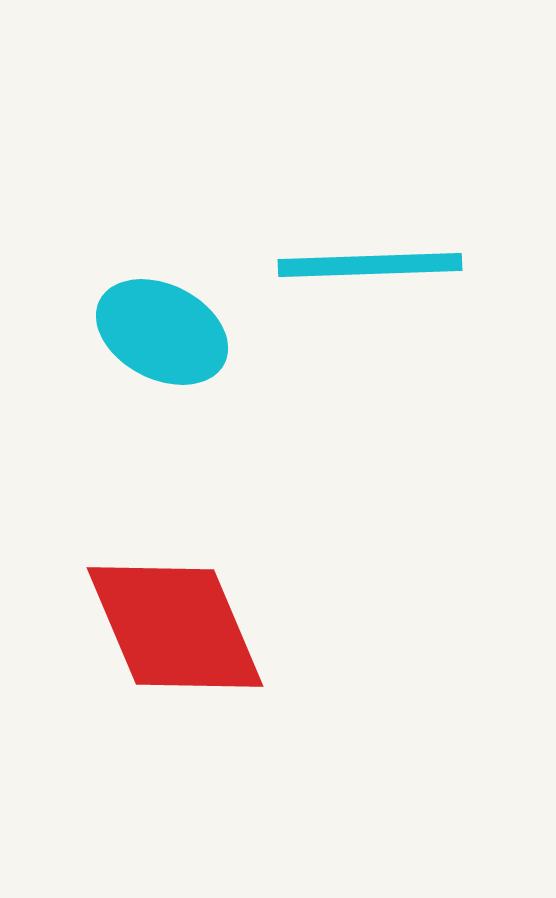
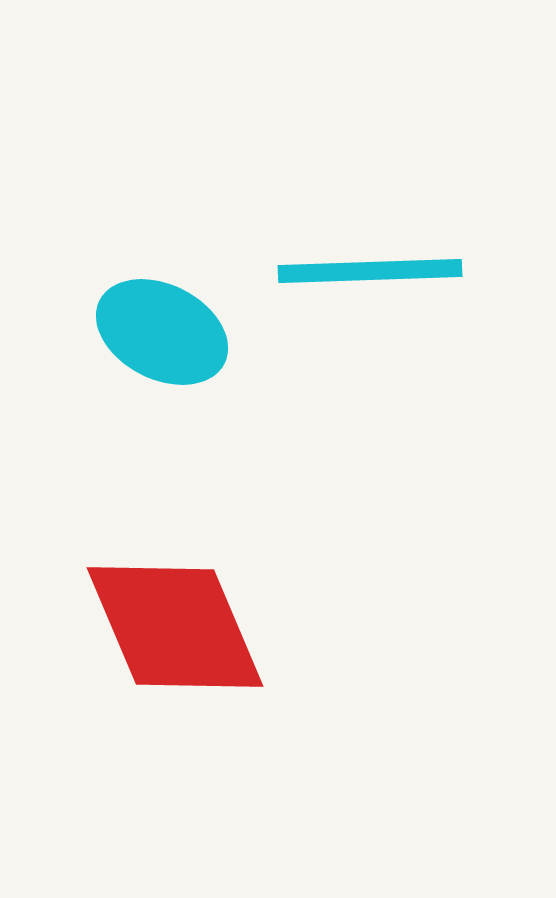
cyan line: moved 6 px down
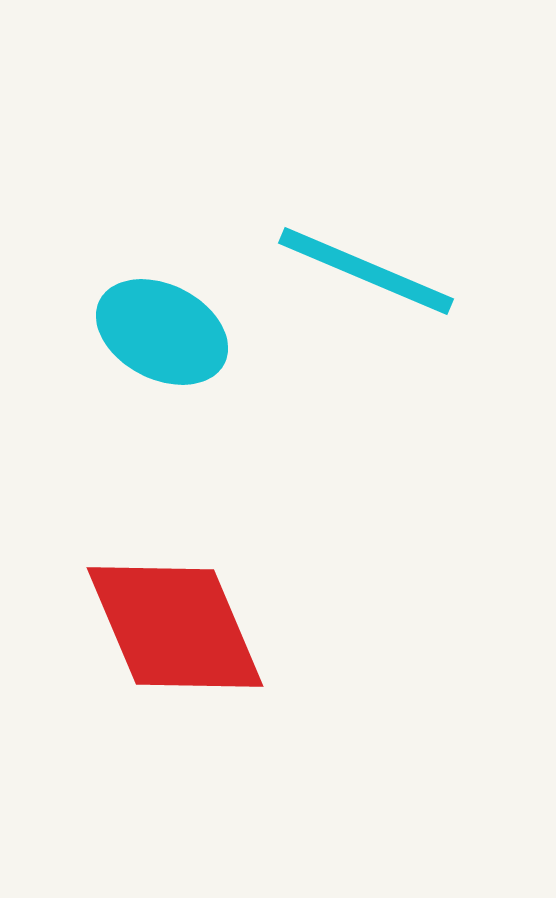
cyan line: moved 4 px left; rotated 25 degrees clockwise
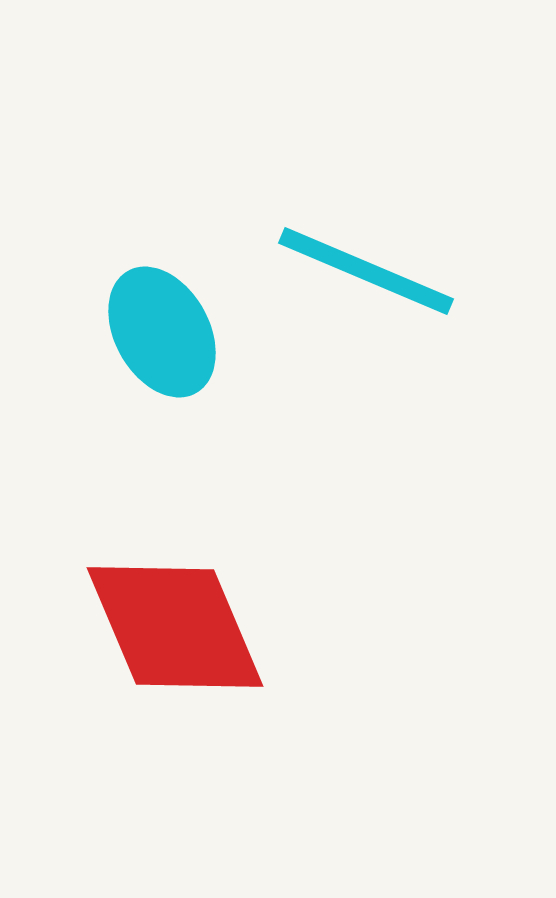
cyan ellipse: rotated 34 degrees clockwise
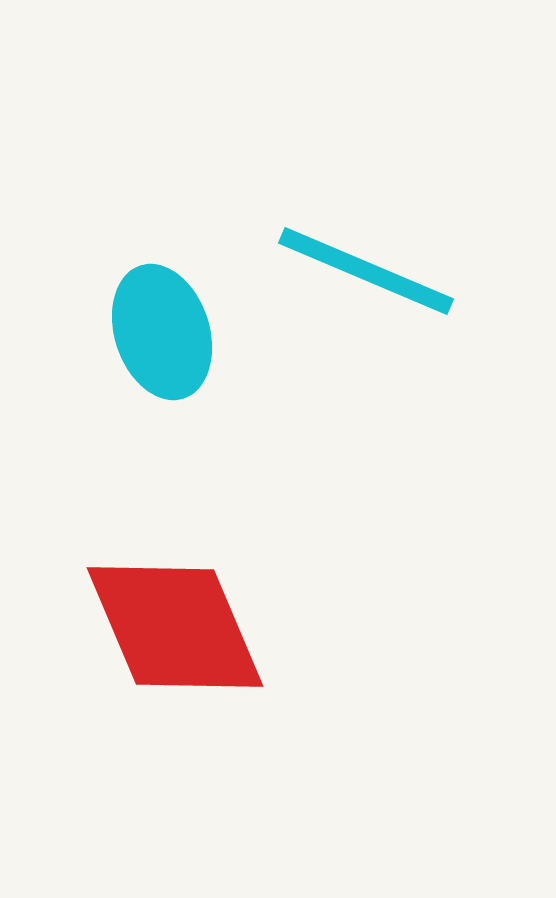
cyan ellipse: rotated 11 degrees clockwise
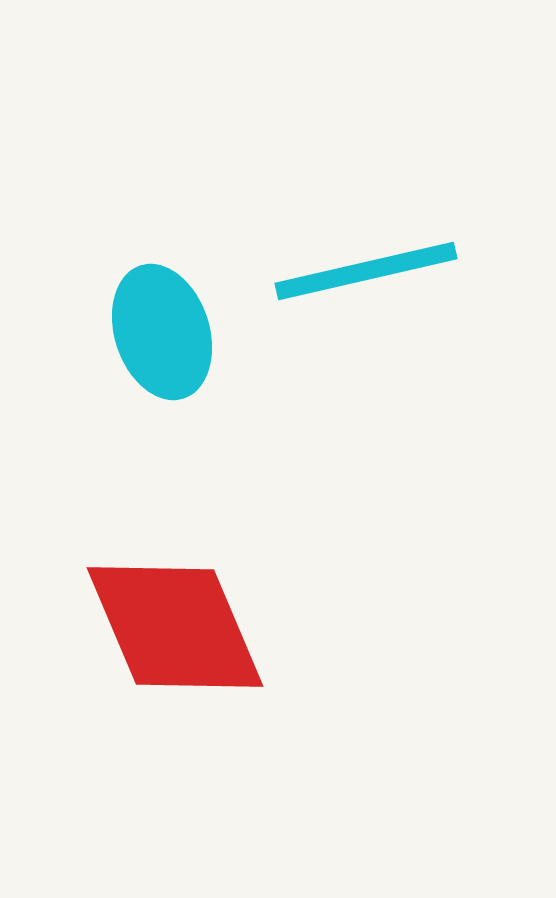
cyan line: rotated 36 degrees counterclockwise
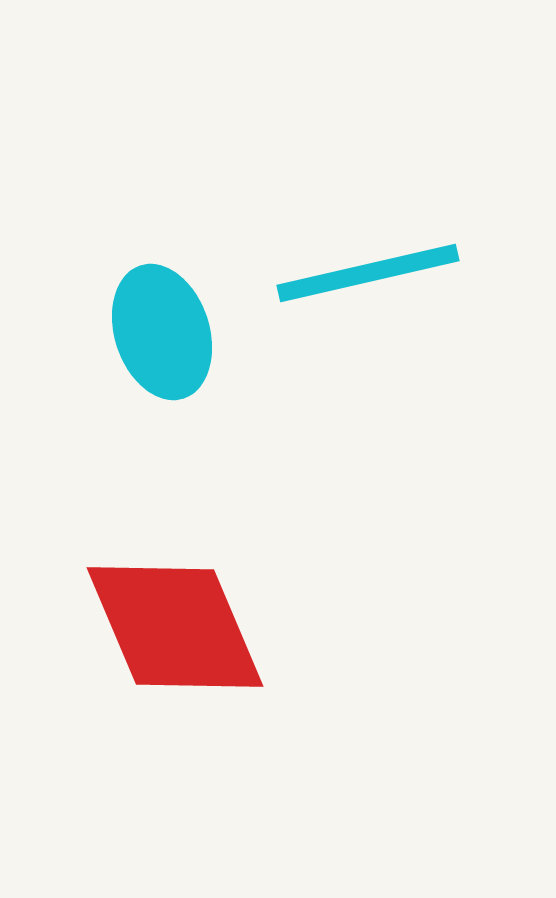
cyan line: moved 2 px right, 2 px down
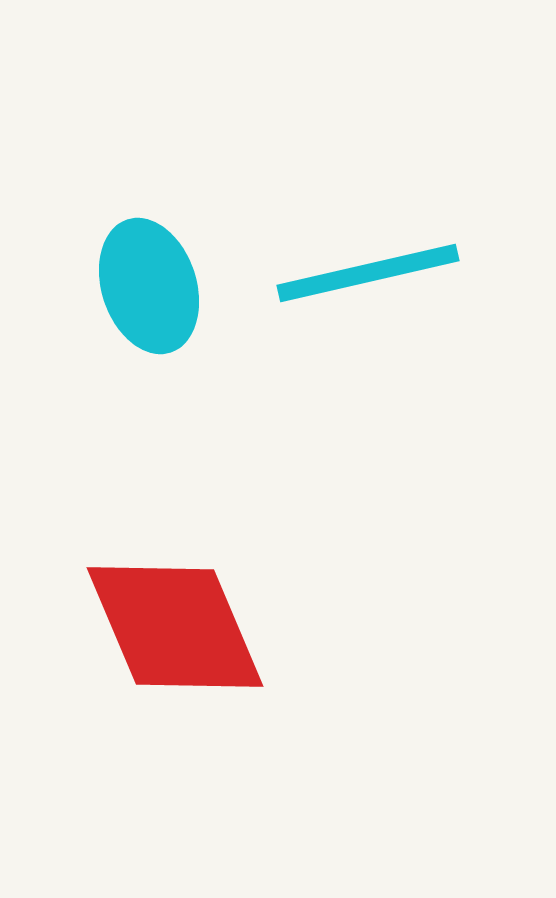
cyan ellipse: moved 13 px left, 46 px up
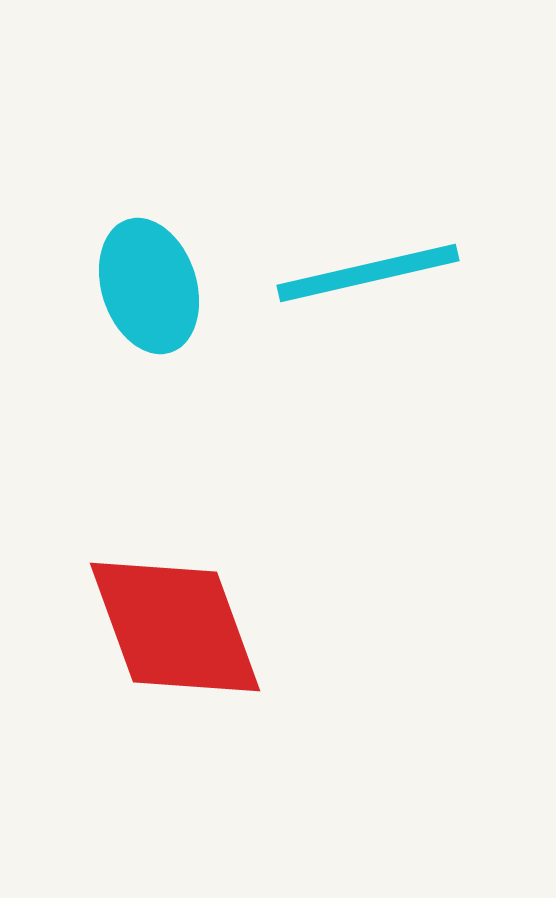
red diamond: rotated 3 degrees clockwise
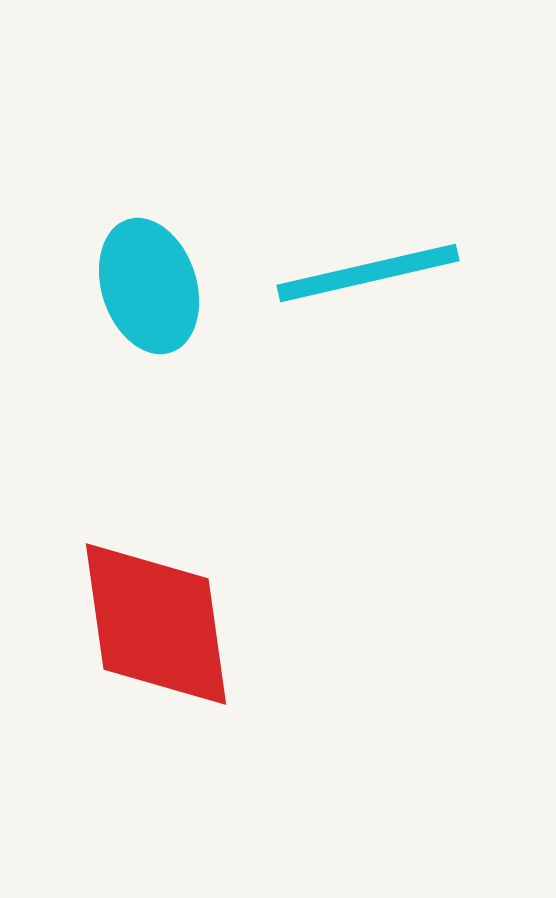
red diamond: moved 19 px left, 3 px up; rotated 12 degrees clockwise
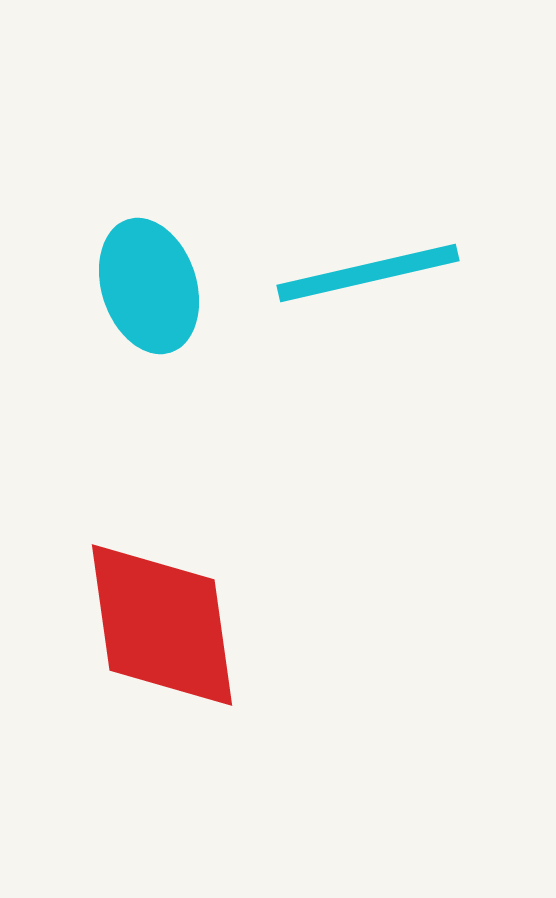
red diamond: moved 6 px right, 1 px down
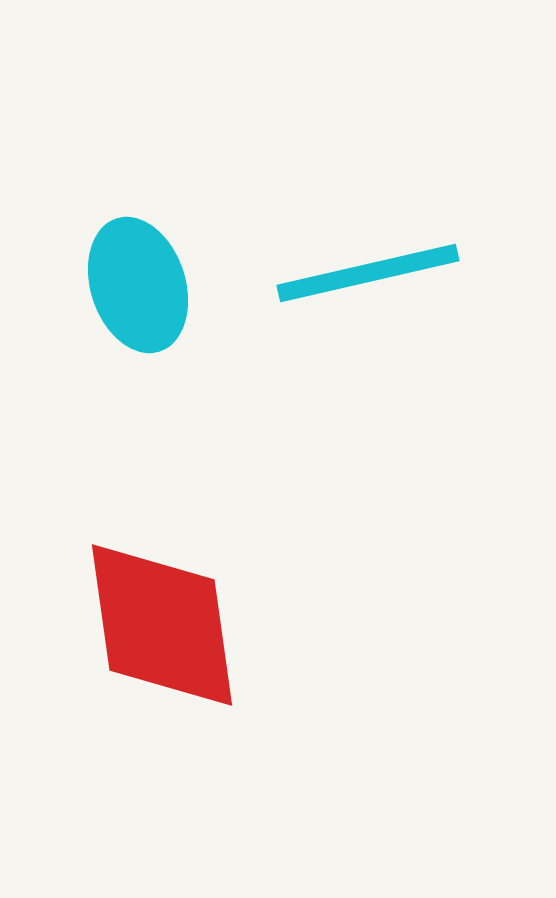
cyan ellipse: moved 11 px left, 1 px up
